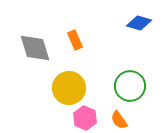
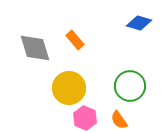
orange rectangle: rotated 18 degrees counterclockwise
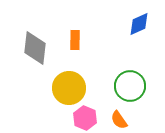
blue diamond: moved 1 px down; rotated 40 degrees counterclockwise
orange rectangle: rotated 42 degrees clockwise
gray diamond: rotated 24 degrees clockwise
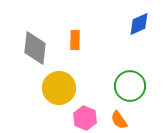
yellow circle: moved 10 px left
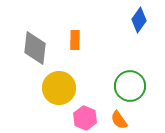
blue diamond: moved 4 px up; rotated 30 degrees counterclockwise
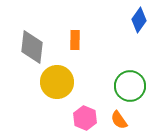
gray diamond: moved 3 px left, 1 px up
yellow circle: moved 2 px left, 6 px up
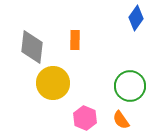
blue diamond: moved 3 px left, 2 px up
yellow circle: moved 4 px left, 1 px down
orange semicircle: moved 2 px right
